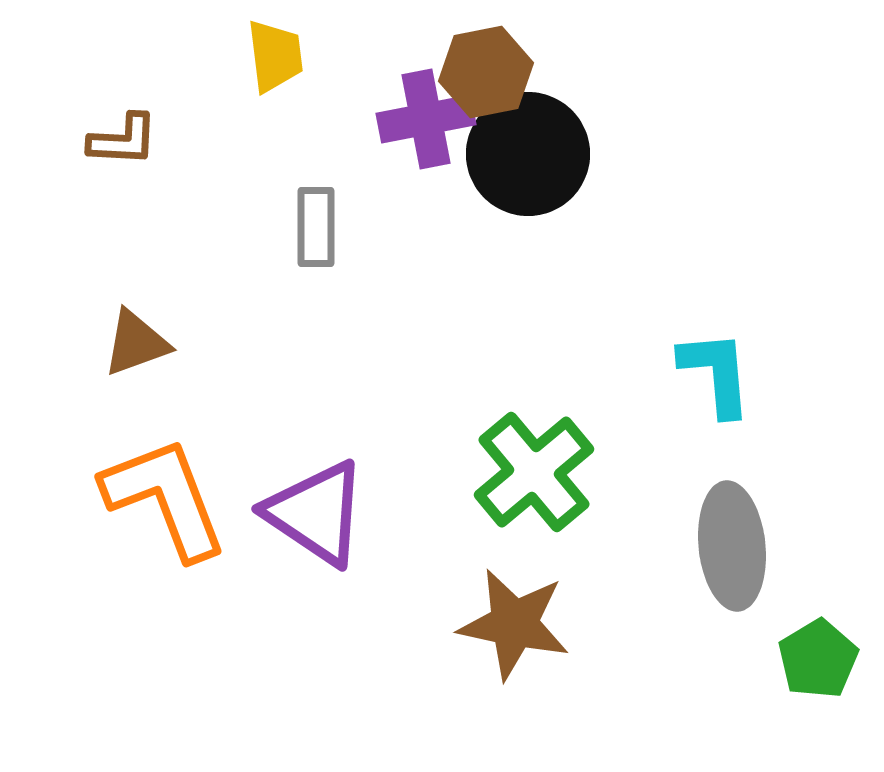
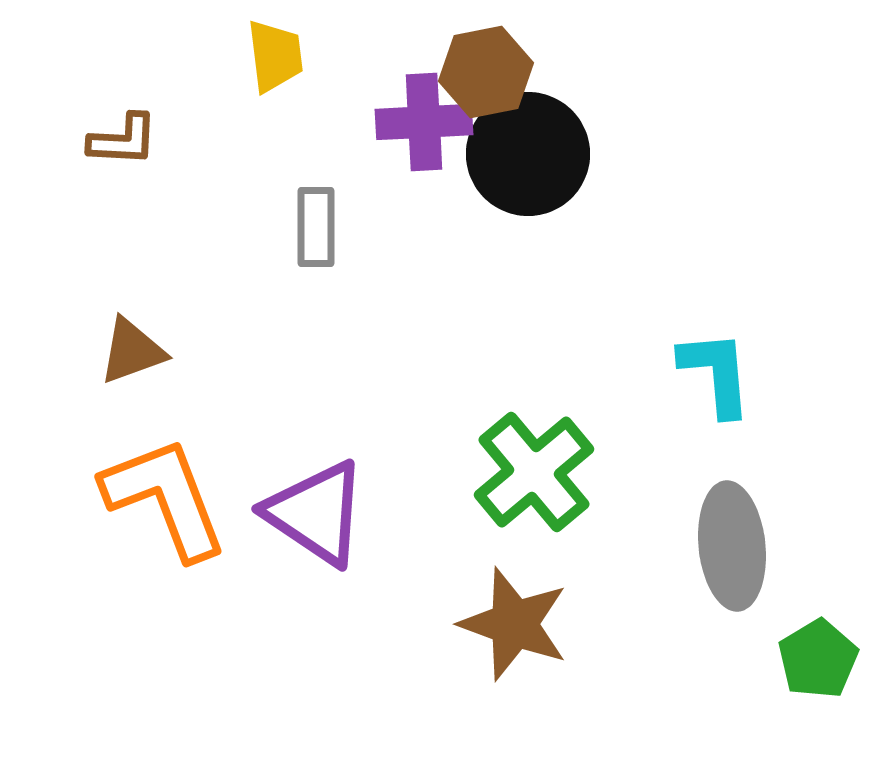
purple cross: moved 2 px left, 3 px down; rotated 8 degrees clockwise
brown triangle: moved 4 px left, 8 px down
brown star: rotated 8 degrees clockwise
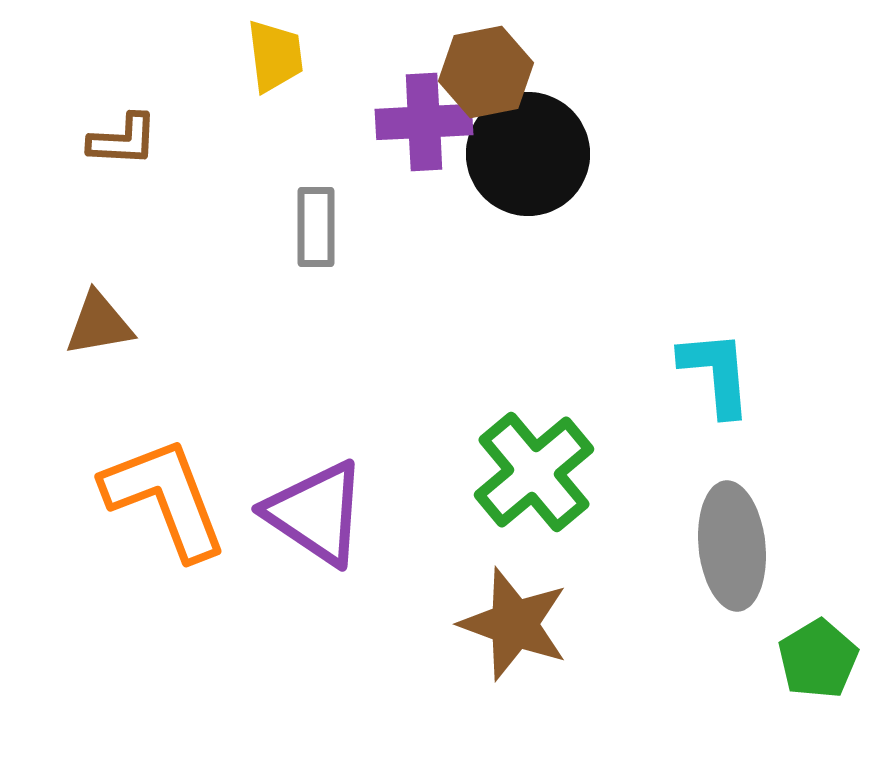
brown triangle: moved 33 px left, 27 px up; rotated 10 degrees clockwise
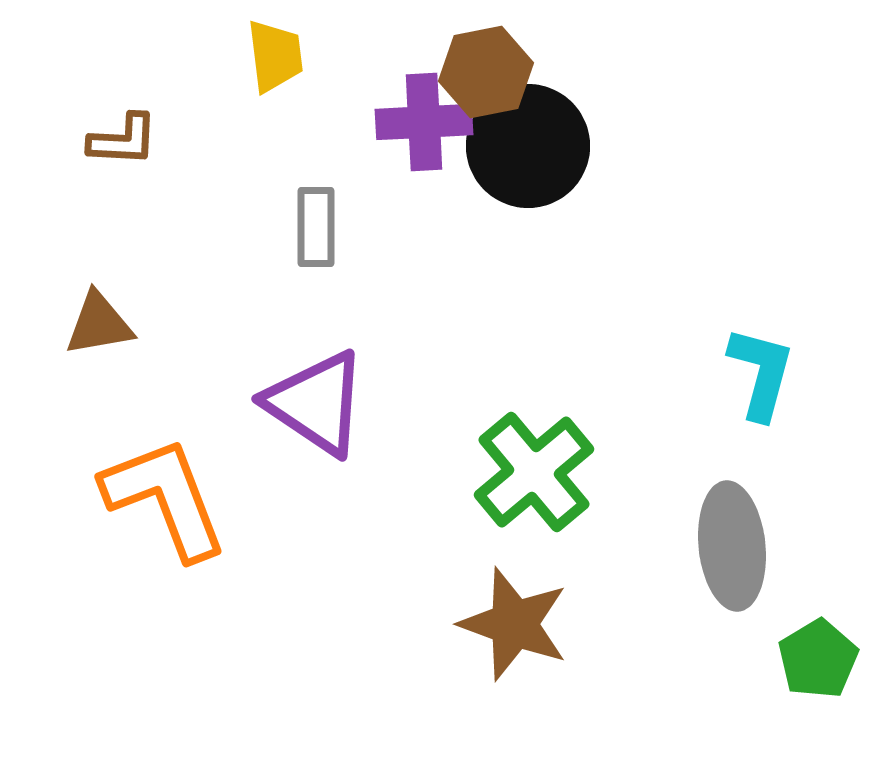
black circle: moved 8 px up
cyan L-shape: moved 45 px right; rotated 20 degrees clockwise
purple triangle: moved 110 px up
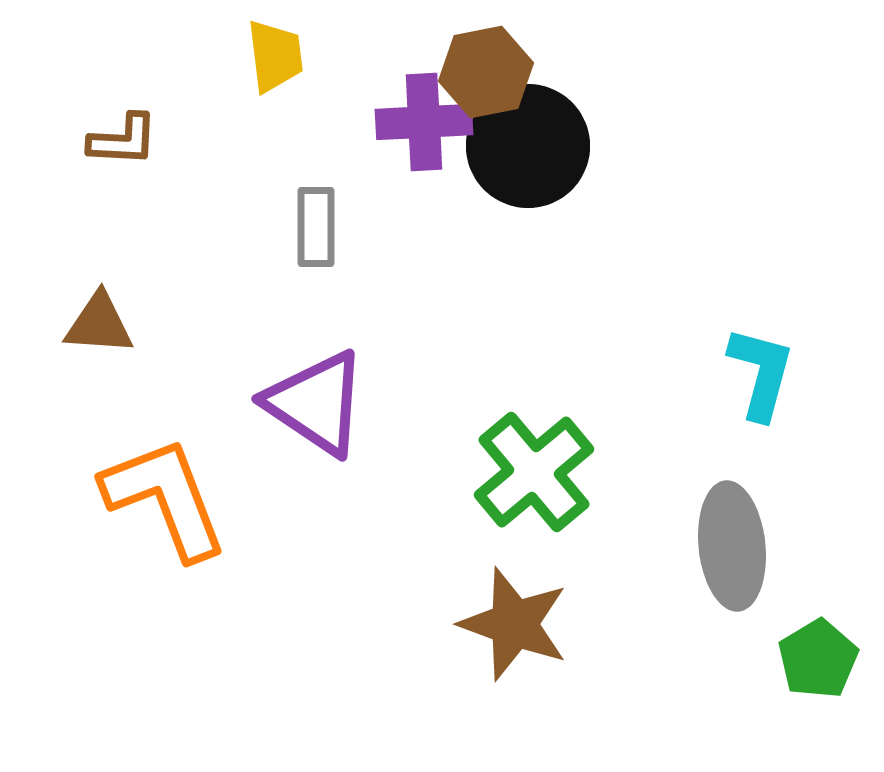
brown triangle: rotated 14 degrees clockwise
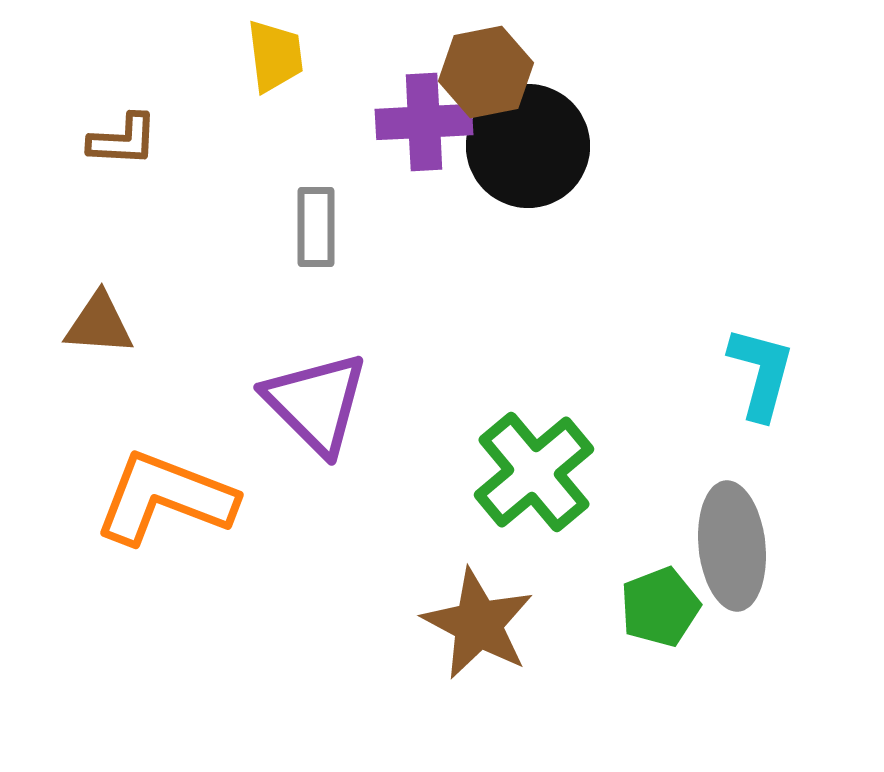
purple triangle: rotated 11 degrees clockwise
orange L-shape: rotated 48 degrees counterclockwise
brown star: moved 36 px left; rotated 8 degrees clockwise
green pentagon: moved 158 px left, 52 px up; rotated 10 degrees clockwise
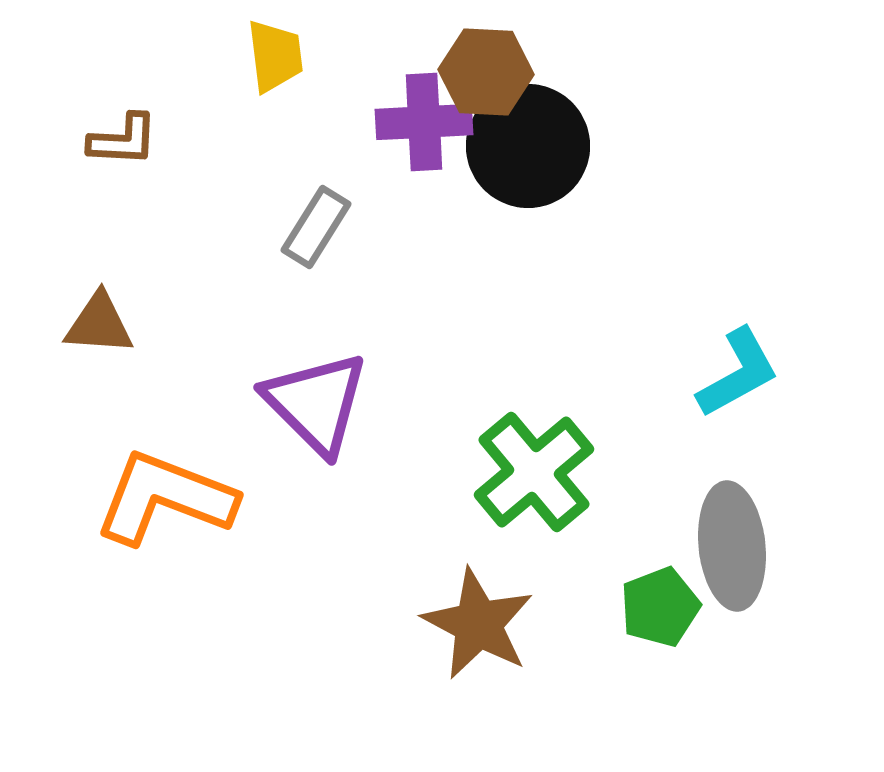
brown hexagon: rotated 14 degrees clockwise
gray rectangle: rotated 32 degrees clockwise
cyan L-shape: moved 23 px left; rotated 46 degrees clockwise
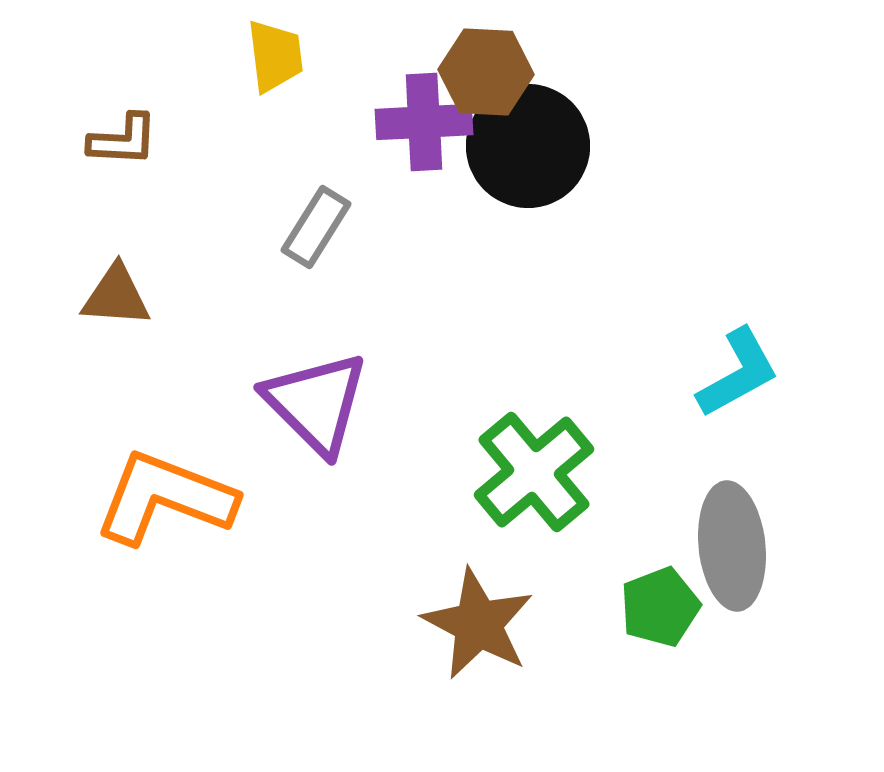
brown triangle: moved 17 px right, 28 px up
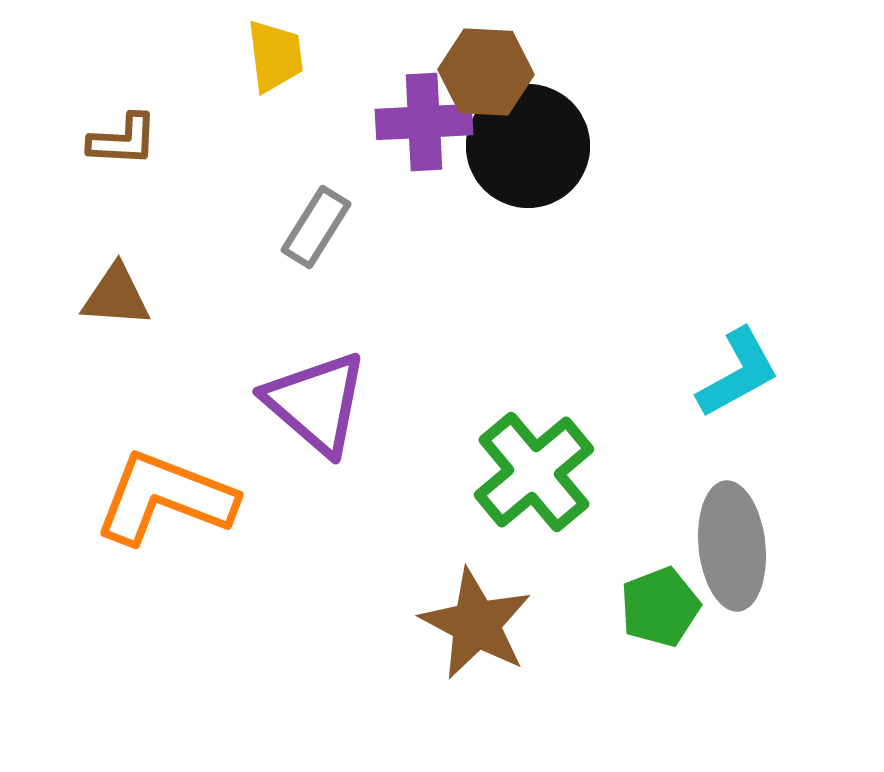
purple triangle: rotated 4 degrees counterclockwise
brown star: moved 2 px left
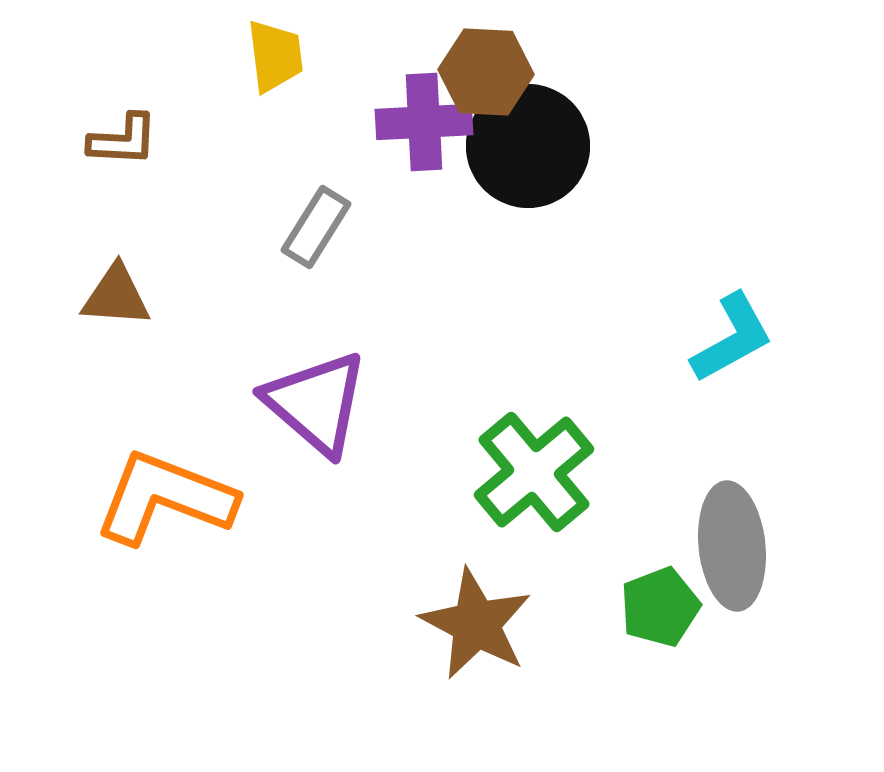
cyan L-shape: moved 6 px left, 35 px up
